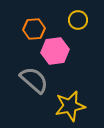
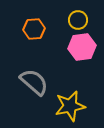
pink hexagon: moved 27 px right, 4 px up
gray semicircle: moved 2 px down
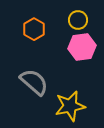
orange hexagon: rotated 25 degrees counterclockwise
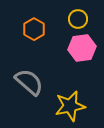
yellow circle: moved 1 px up
pink hexagon: moved 1 px down
gray semicircle: moved 5 px left
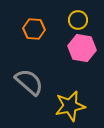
yellow circle: moved 1 px down
orange hexagon: rotated 25 degrees counterclockwise
pink hexagon: rotated 16 degrees clockwise
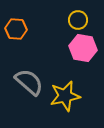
orange hexagon: moved 18 px left
pink hexagon: moved 1 px right
yellow star: moved 5 px left, 10 px up
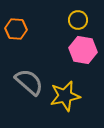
pink hexagon: moved 2 px down
